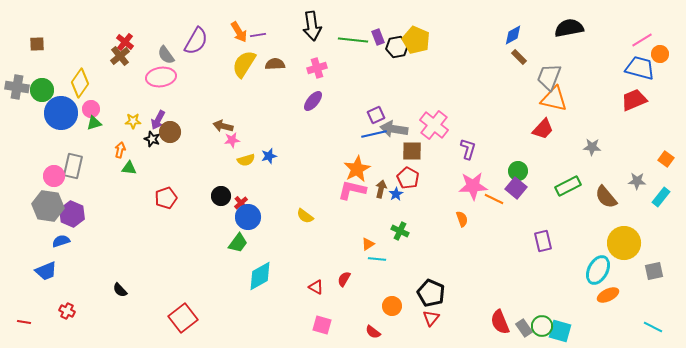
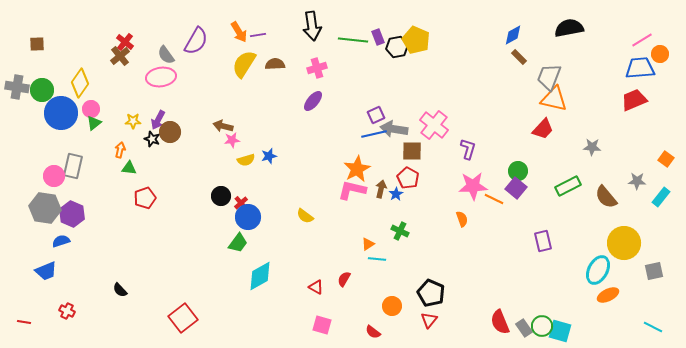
blue trapezoid at (640, 68): rotated 20 degrees counterclockwise
green triangle at (94, 123): rotated 21 degrees counterclockwise
red pentagon at (166, 198): moved 21 px left
gray hexagon at (48, 206): moved 3 px left, 2 px down
red triangle at (431, 318): moved 2 px left, 2 px down
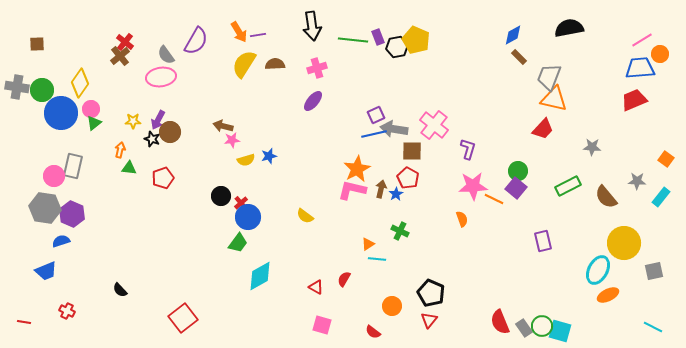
red pentagon at (145, 198): moved 18 px right, 20 px up
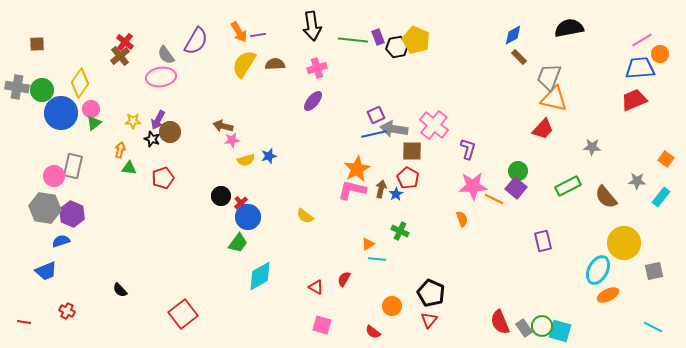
red square at (183, 318): moved 4 px up
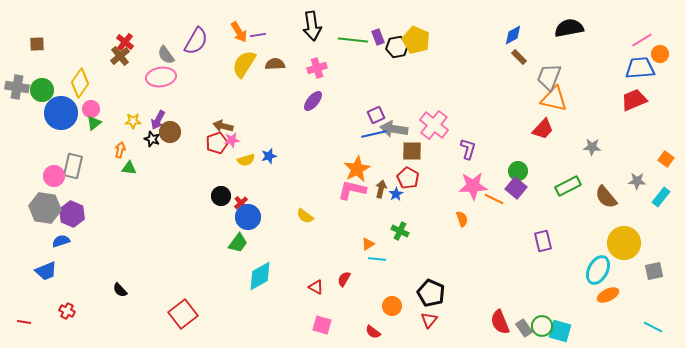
red pentagon at (163, 178): moved 54 px right, 35 px up
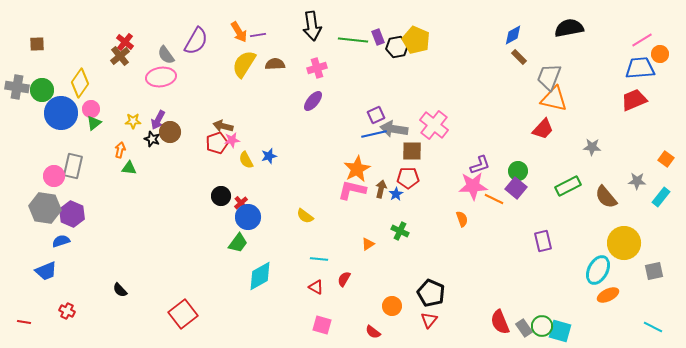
purple L-shape at (468, 149): moved 12 px right, 16 px down; rotated 55 degrees clockwise
yellow semicircle at (246, 160): rotated 78 degrees clockwise
red pentagon at (408, 178): rotated 30 degrees counterclockwise
cyan line at (377, 259): moved 58 px left
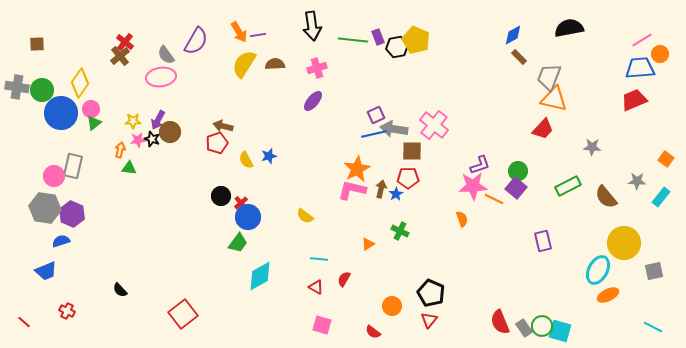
pink star at (232, 140): moved 94 px left
red line at (24, 322): rotated 32 degrees clockwise
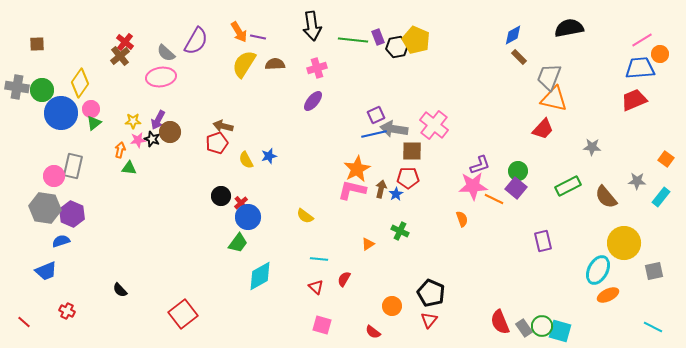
purple line at (258, 35): moved 2 px down; rotated 21 degrees clockwise
gray semicircle at (166, 55): moved 2 px up; rotated 12 degrees counterclockwise
red triangle at (316, 287): rotated 14 degrees clockwise
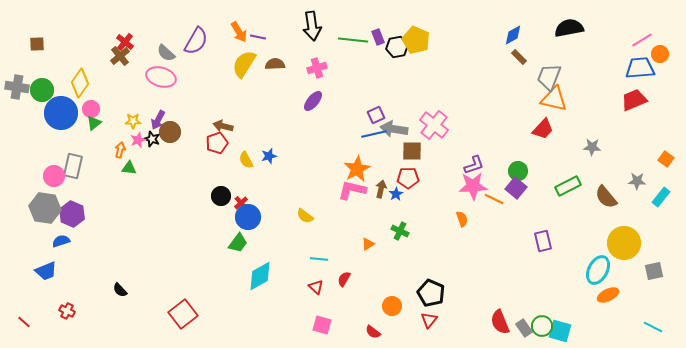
pink ellipse at (161, 77): rotated 24 degrees clockwise
pink star at (138, 140): rotated 14 degrees counterclockwise
purple L-shape at (480, 165): moved 6 px left
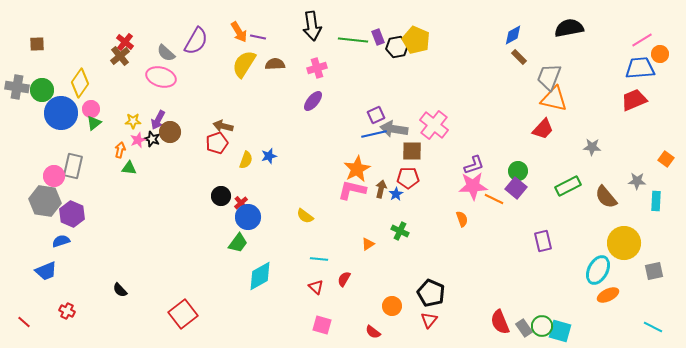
yellow semicircle at (246, 160): rotated 132 degrees counterclockwise
cyan rectangle at (661, 197): moved 5 px left, 4 px down; rotated 36 degrees counterclockwise
gray hexagon at (45, 208): moved 7 px up
